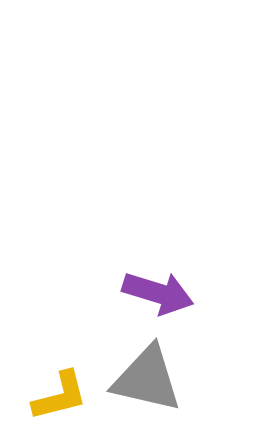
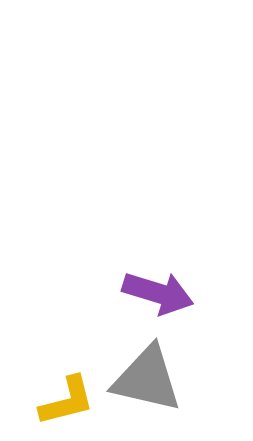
yellow L-shape: moved 7 px right, 5 px down
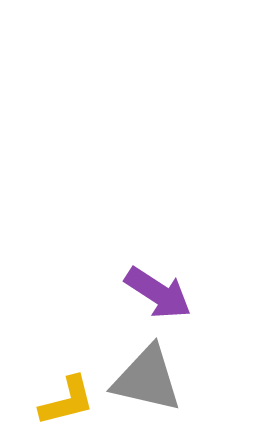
purple arrow: rotated 16 degrees clockwise
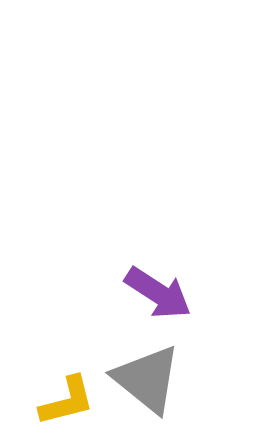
gray triangle: rotated 26 degrees clockwise
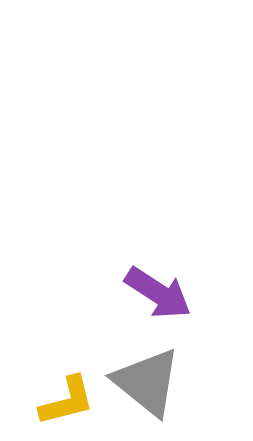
gray triangle: moved 3 px down
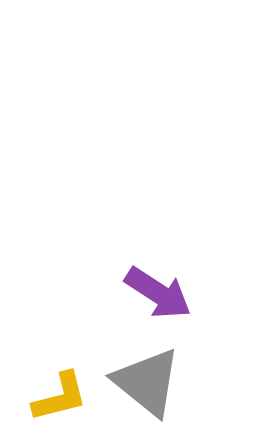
yellow L-shape: moved 7 px left, 4 px up
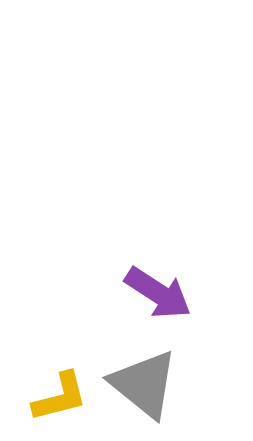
gray triangle: moved 3 px left, 2 px down
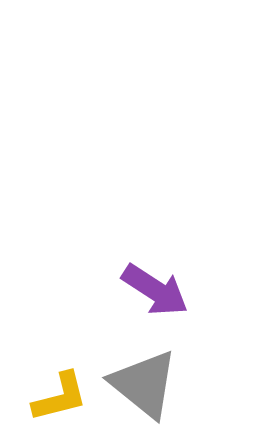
purple arrow: moved 3 px left, 3 px up
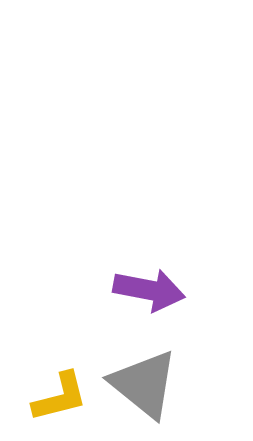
purple arrow: moved 6 px left; rotated 22 degrees counterclockwise
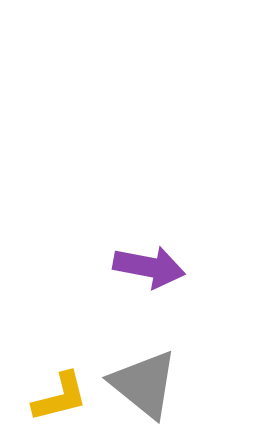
purple arrow: moved 23 px up
